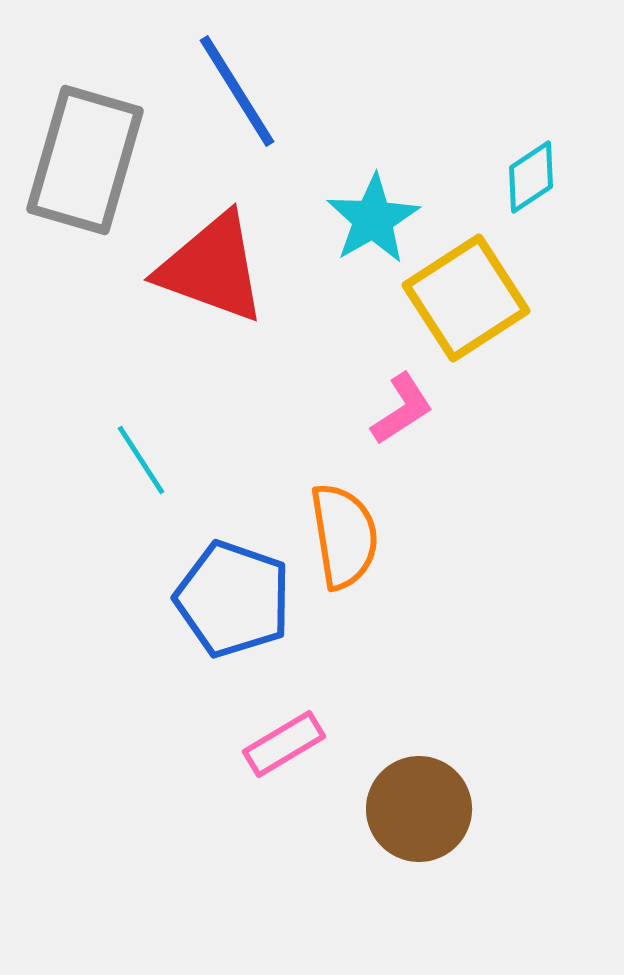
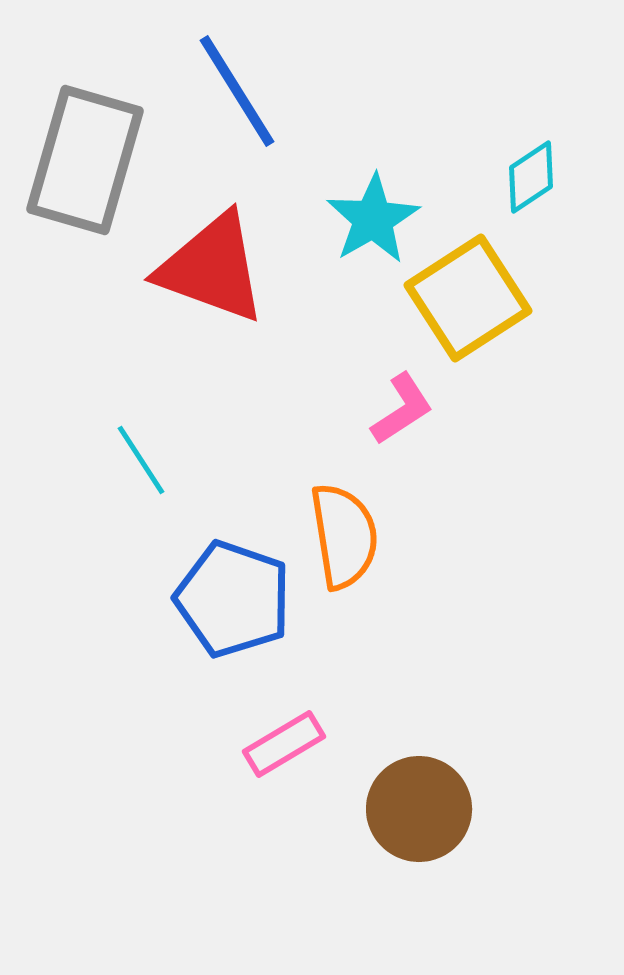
yellow square: moved 2 px right
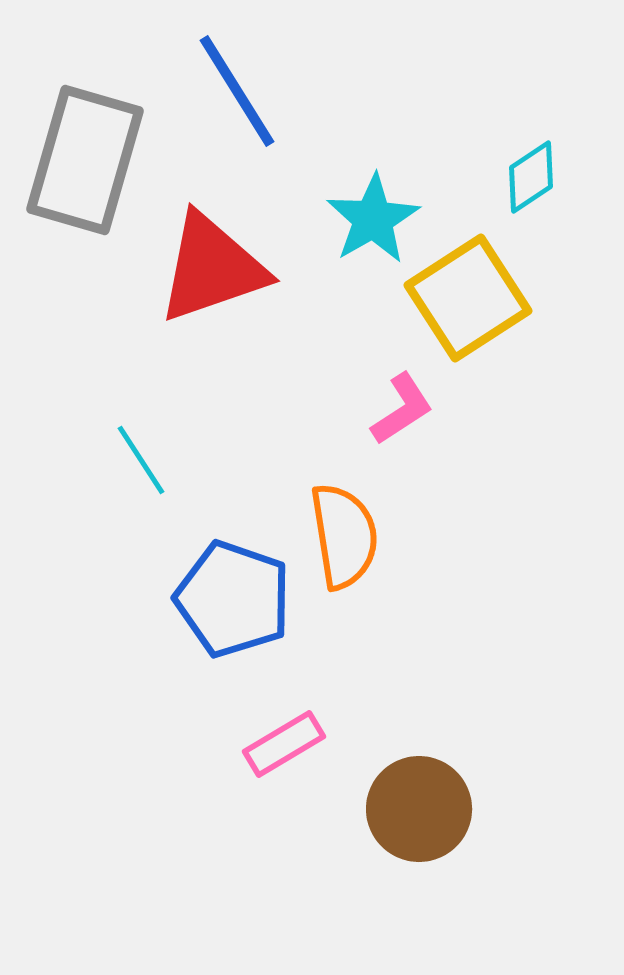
red triangle: rotated 39 degrees counterclockwise
